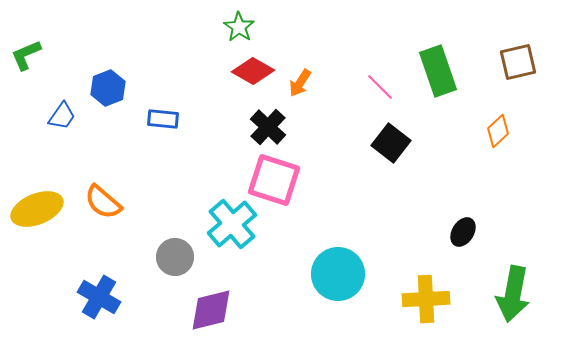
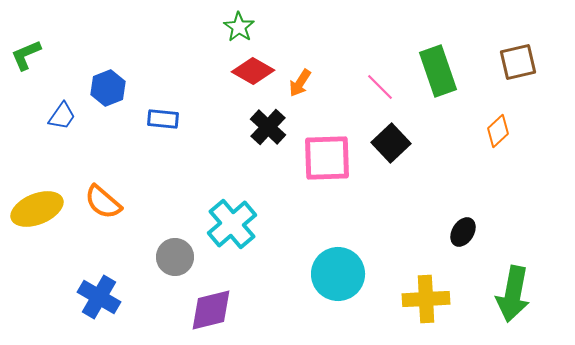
black square: rotated 9 degrees clockwise
pink square: moved 53 px right, 22 px up; rotated 20 degrees counterclockwise
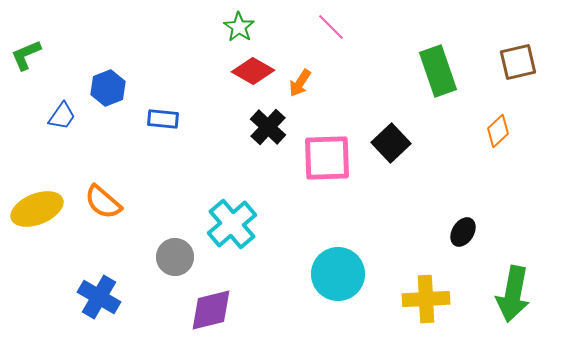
pink line: moved 49 px left, 60 px up
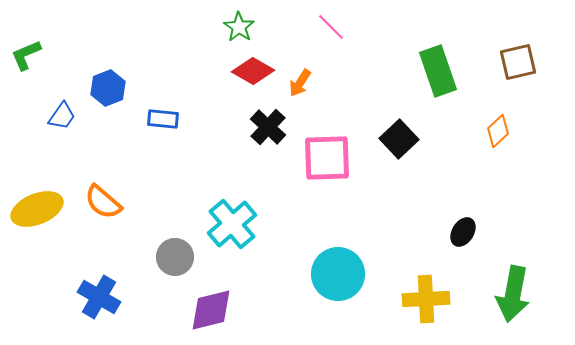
black square: moved 8 px right, 4 px up
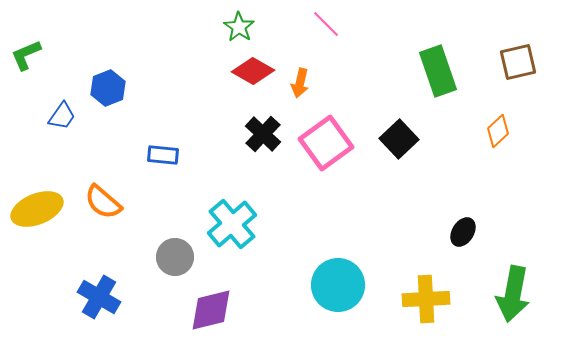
pink line: moved 5 px left, 3 px up
orange arrow: rotated 20 degrees counterclockwise
blue rectangle: moved 36 px down
black cross: moved 5 px left, 7 px down
pink square: moved 1 px left, 15 px up; rotated 34 degrees counterclockwise
cyan circle: moved 11 px down
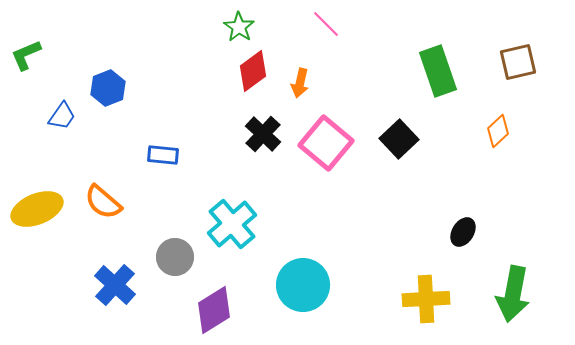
red diamond: rotated 66 degrees counterclockwise
pink square: rotated 14 degrees counterclockwise
cyan circle: moved 35 px left
blue cross: moved 16 px right, 12 px up; rotated 12 degrees clockwise
purple diamond: moved 3 px right; rotated 18 degrees counterclockwise
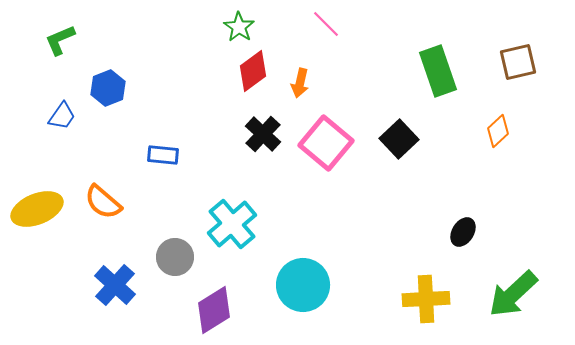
green L-shape: moved 34 px right, 15 px up
green arrow: rotated 36 degrees clockwise
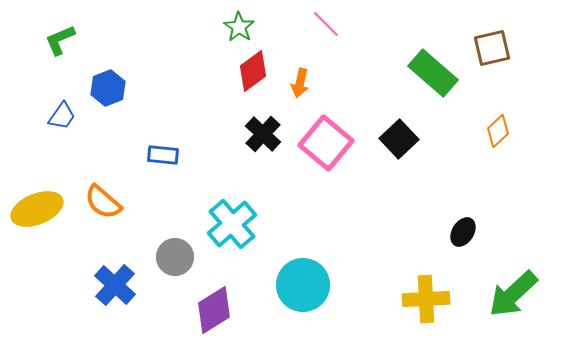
brown square: moved 26 px left, 14 px up
green rectangle: moved 5 px left, 2 px down; rotated 30 degrees counterclockwise
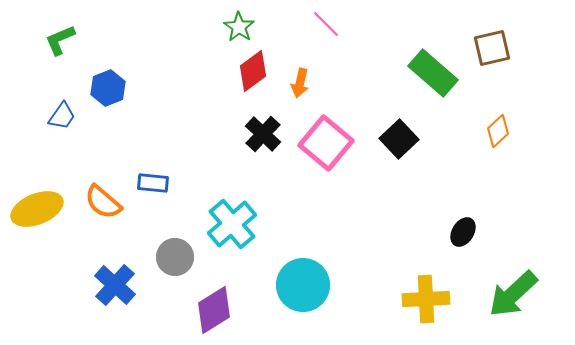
blue rectangle: moved 10 px left, 28 px down
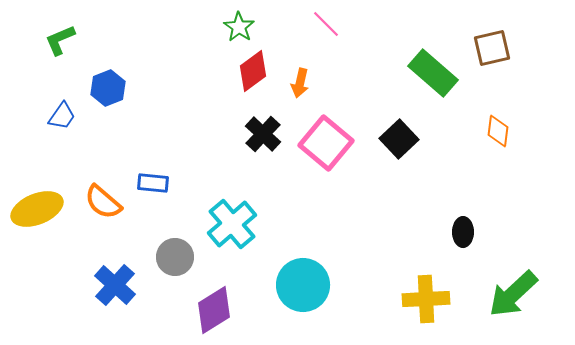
orange diamond: rotated 40 degrees counterclockwise
black ellipse: rotated 32 degrees counterclockwise
